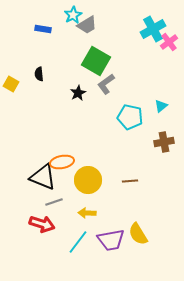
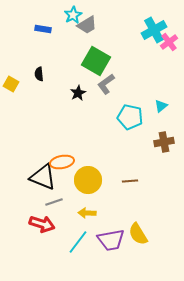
cyan cross: moved 1 px right, 1 px down
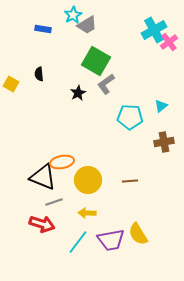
cyan pentagon: rotated 10 degrees counterclockwise
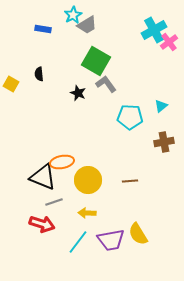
gray L-shape: rotated 90 degrees clockwise
black star: rotated 21 degrees counterclockwise
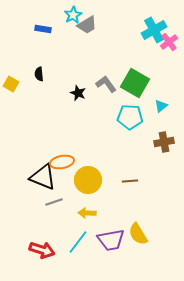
green square: moved 39 px right, 22 px down
red arrow: moved 26 px down
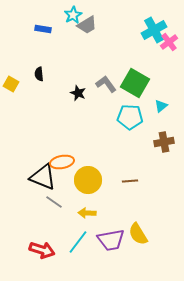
gray line: rotated 54 degrees clockwise
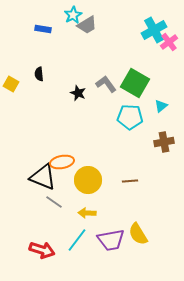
cyan line: moved 1 px left, 2 px up
